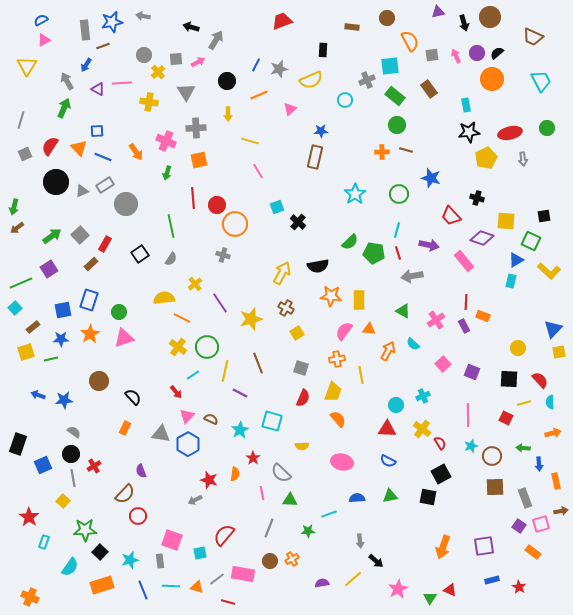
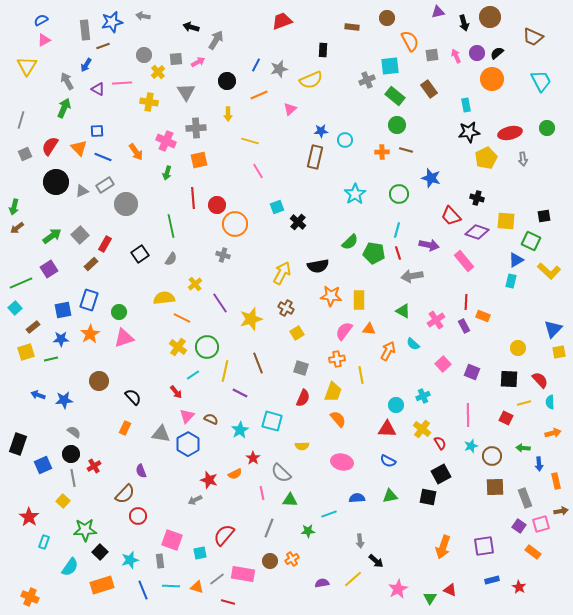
cyan circle at (345, 100): moved 40 px down
purple diamond at (482, 238): moved 5 px left, 6 px up
orange semicircle at (235, 474): rotated 56 degrees clockwise
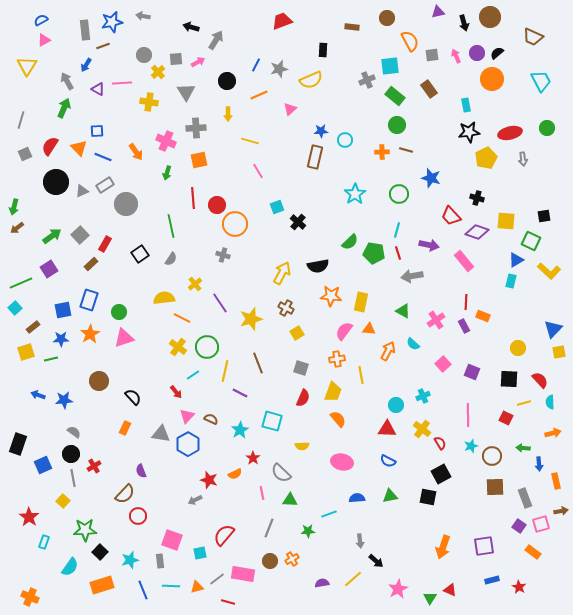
yellow rectangle at (359, 300): moved 2 px right, 2 px down; rotated 12 degrees clockwise
orange triangle at (197, 587): rotated 32 degrees counterclockwise
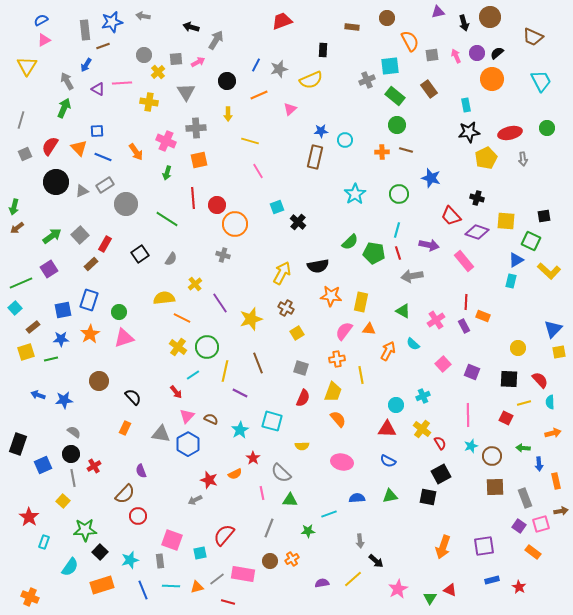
green line at (171, 226): moved 4 px left, 7 px up; rotated 45 degrees counterclockwise
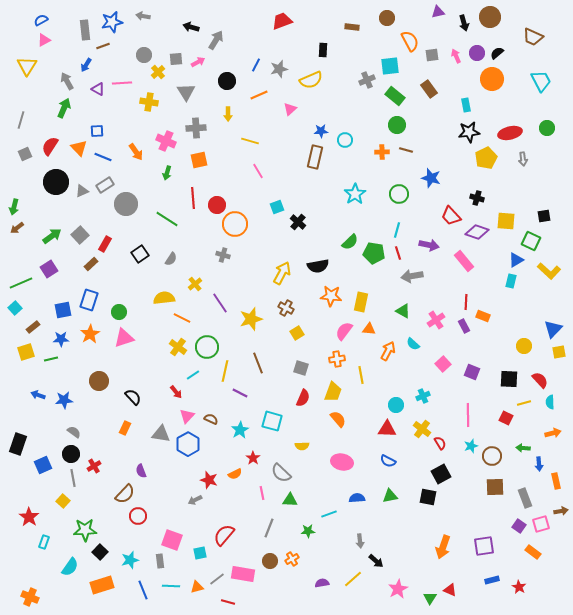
yellow circle at (518, 348): moved 6 px right, 2 px up
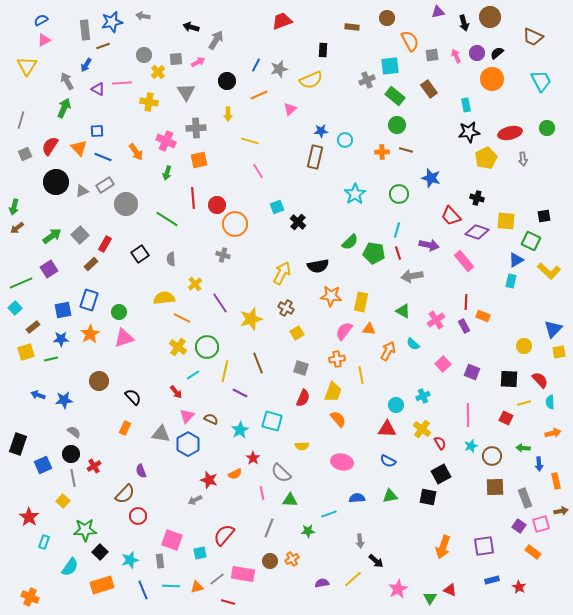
gray semicircle at (171, 259): rotated 144 degrees clockwise
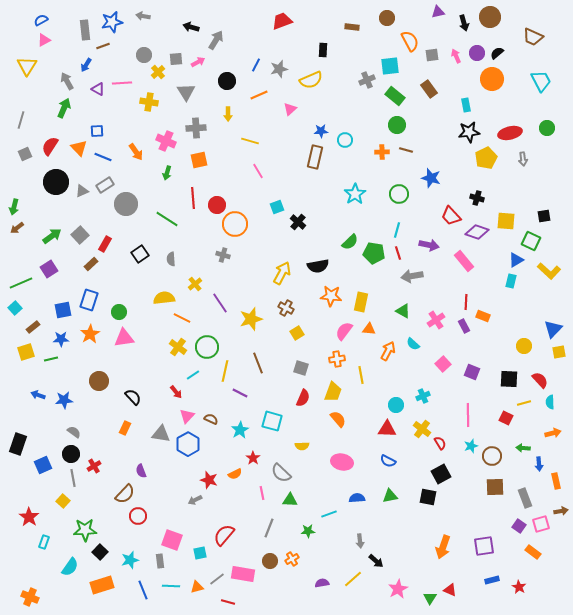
pink triangle at (124, 338): rotated 10 degrees clockwise
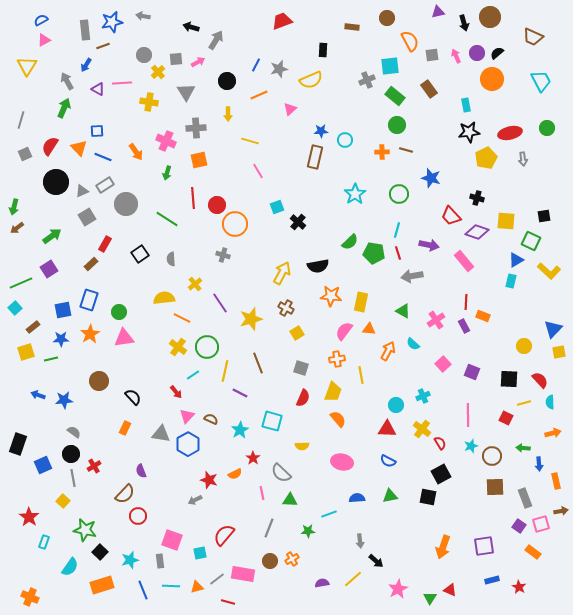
gray square at (80, 235): moved 7 px right, 18 px up; rotated 12 degrees clockwise
green star at (85, 530): rotated 15 degrees clockwise
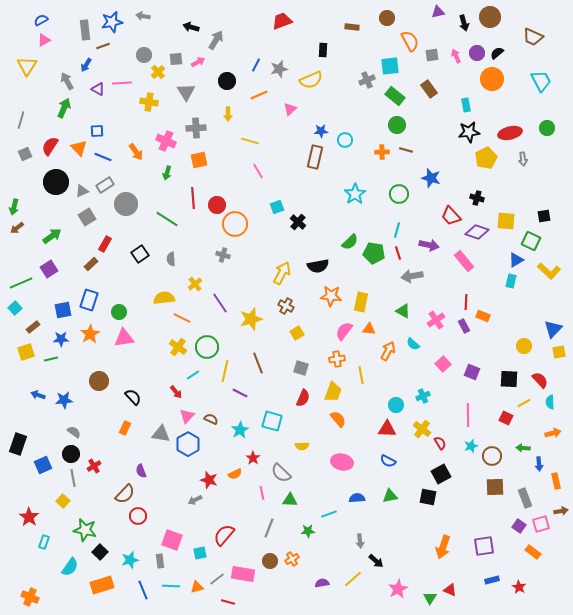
brown cross at (286, 308): moved 2 px up
yellow line at (524, 403): rotated 16 degrees counterclockwise
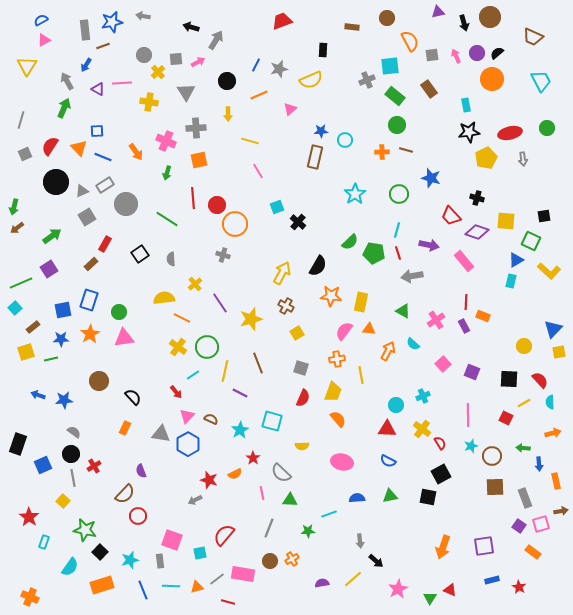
black semicircle at (318, 266): rotated 50 degrees counterclockwise
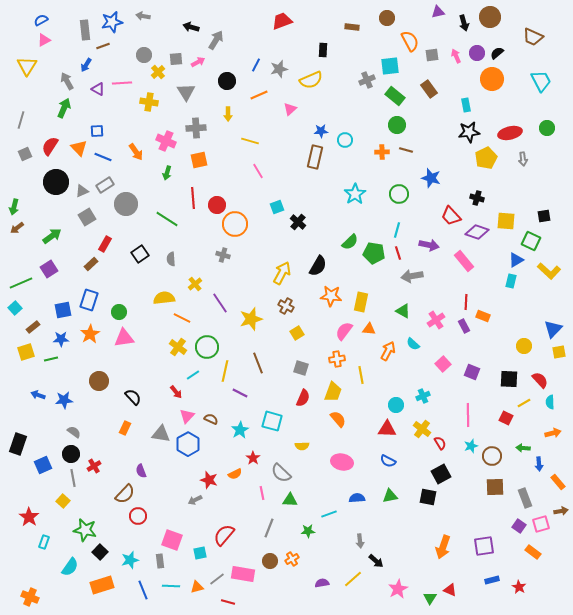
orange rectangle at (556, 481): moved 2 px right, 1 px down; rotated 28 degrees counterclockwise
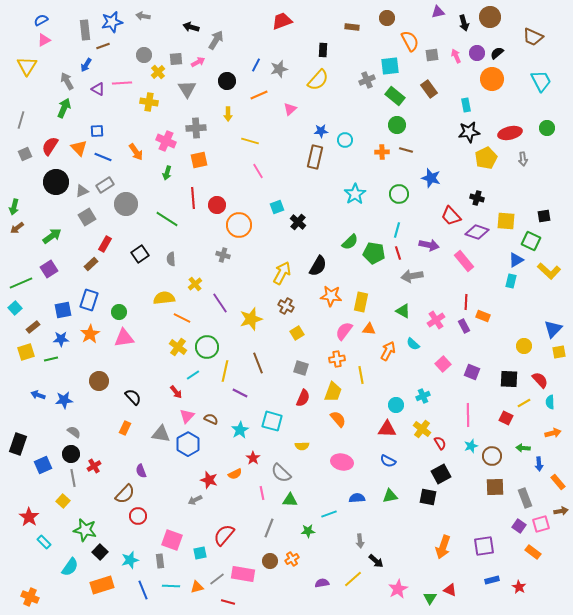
yellow semicircle at (311, 80): moved 7 px right; rotated 25 degrees counterclockwise
gray triangle at (186, 92): moved 1 px right, 3 px up
orange circle at (235, 224): moved 4 px right, 1 px down
cyan rectangle at (44, 542): rotated 64 degrees counterclockwise
